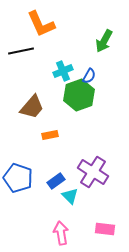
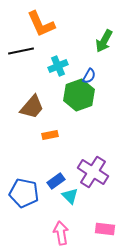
cyan cross: moved 5 px left, 5 px up
blue pentagon: moved 6 px right, 15 px down; rotated 8 degrees counterclockwise
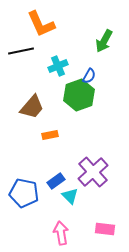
purple cross: rotated 16 degrees clockwise
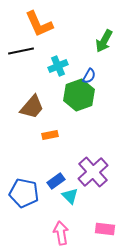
orange L-shape: moved 2 px left
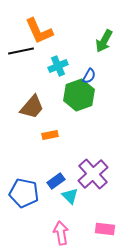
orange L-shape: moved 7 px down
purple cross: moved 2 px down
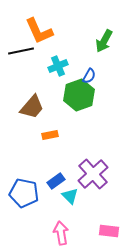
pink rectangle: moved 4 px right, 2 px down
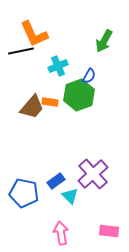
orange L-shape: moved 5 px left, 3 px down
orange rectangle: moved 33 px up; rotated 21 degrees clockwise
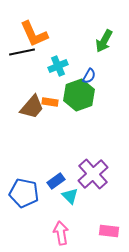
black line: moved 1 px right, 1 px down
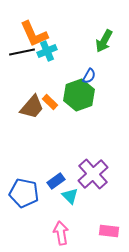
cyan cross: moved 11 px left, 15 px up
orange rectangle: rotated 35 degrees clockwise
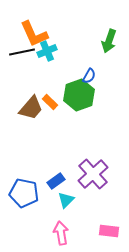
green arrow: moved 5 px right; rotated 10 degrees counterclockwise
brown trapezoid: moved 1 px left, 1 px down
cyan triangle: moved 4 px left, 4 px down; rotated 30 degrees clockwise
